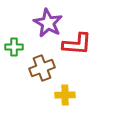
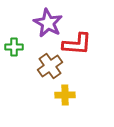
brown cross: moved 8 px right, 2 px up; rotated 15 degrees counterclockwise
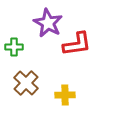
red L-shape: rotated 12 degrees counterclockwise
brown cross: moved 24 px left, 17 px down; rotated 10 degrees counterclockwise
